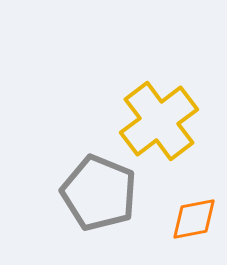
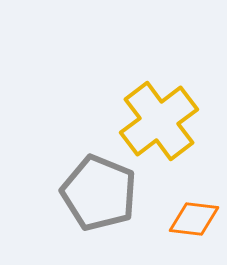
orange diamond: rotated 18 degrees clockwise
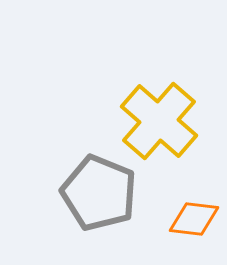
yellow cross: rotated 12 degrees counterclockwise
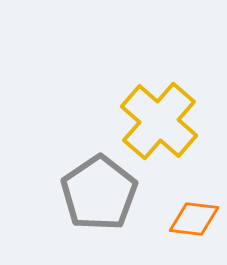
gray pentagon: rotated 16 degrees clockwise
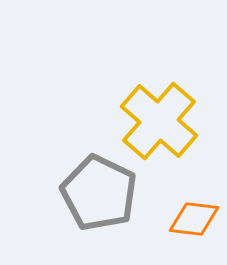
gray pentagon: rotated 12 degrees counterclockwise
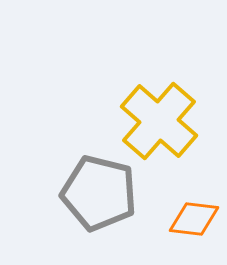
gray pentagon: rotated 12 degrees counterclockwise
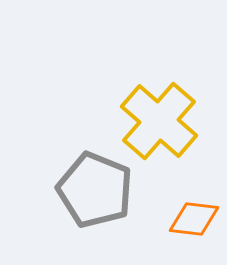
gray pentagon: moved 4 px left, 3 px up; rotated 8 degrees clockwise
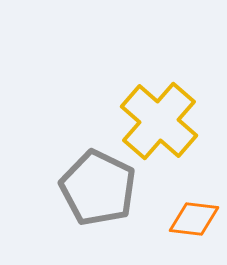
gray pentagon: moved 3 px right, 2 px up; rotated 4 degrees clockwise
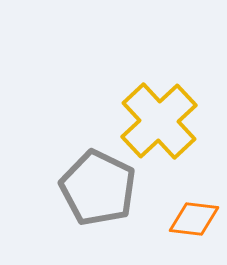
yellow cross: rotated 6 degrees clockwise
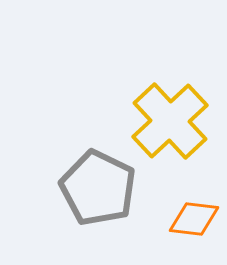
yellow cross: moved 11 px right
